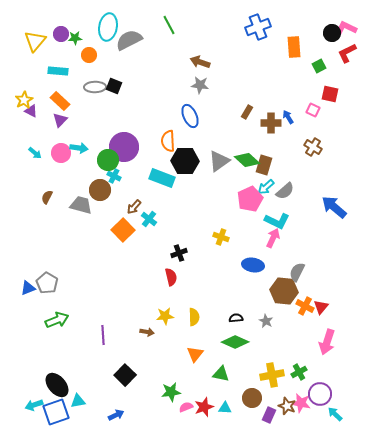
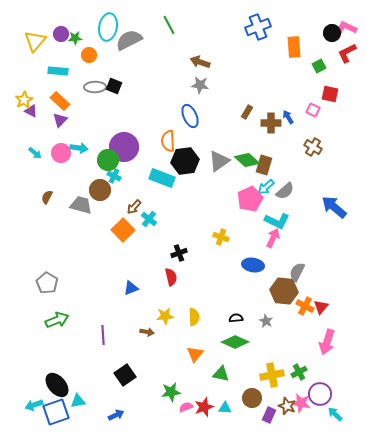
black hexagon at (185, 161): rotated 8 degrees counterclockwise
blue triangle at (28, 288): moved 103 px right
black square at (125, 375): rotated 10 degrees clockwise
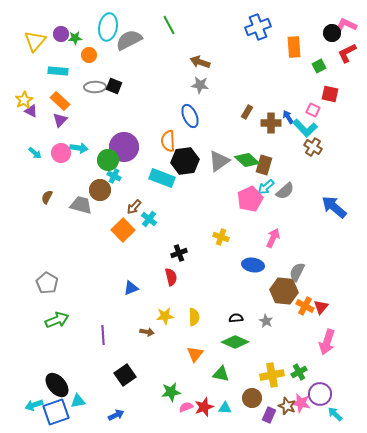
pink L-shape at (346, 28): moved 3 px up
cyan L-shape at (277, 221): moved 28 px right, 93 px up; rotated 20 degrees clockwise
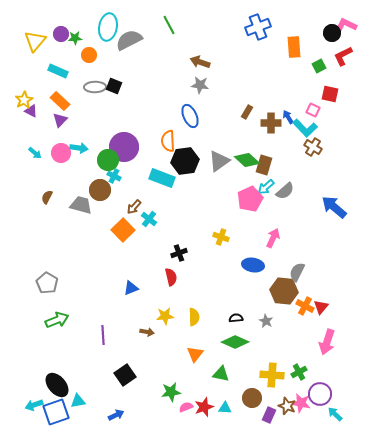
red L-shape at (347, 53): moved 4 px left, 3 px down
cyan rectangle at (58, 71): rotated 18 degrees clockwise
yellow cross at (272, 375): rotated 15 degrees clockwise
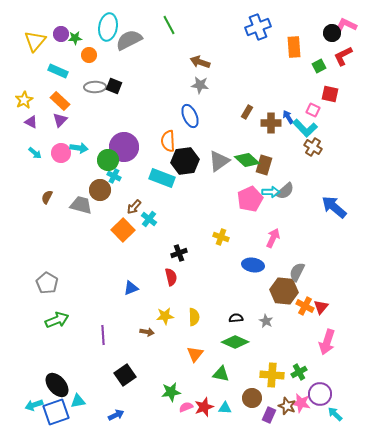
purple triangle at (31, 111): moved 11 px down
cyan arrow at (266, 187): moved 5 px right, 5 px down; rotated 138 degrees counterclockwise
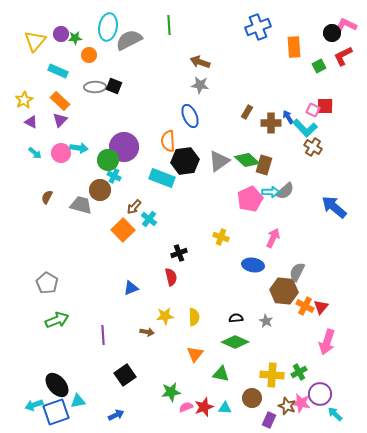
green line at (169, 25): rotated 24 degrees clockwise
red square at (330, 94): moved 5 px left, 12 px down; rotated 12 degrees counterclockwise
purple rectangle at (269, 415): moved 5 px down
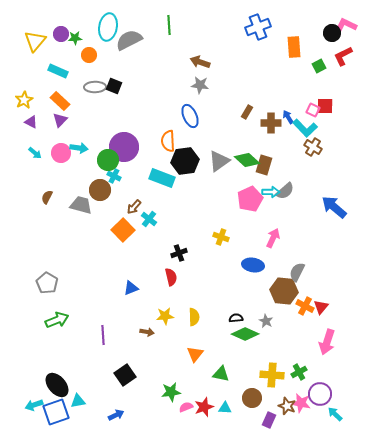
green diamond at (235, 342): moved 10 px right, 8 px up
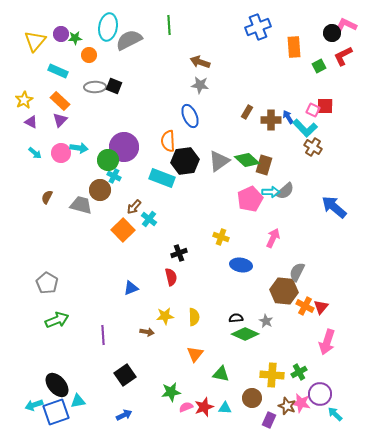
brown cross at (271, 123): moved 3 px up
blue ellipse at (253, 265): moved 12 px left
blue arrow at (116, 415): moved 8 px right
